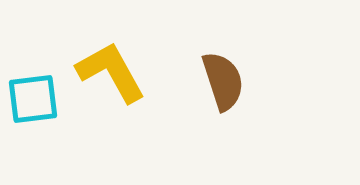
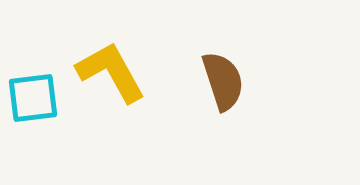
cyan square: moved 1 px up
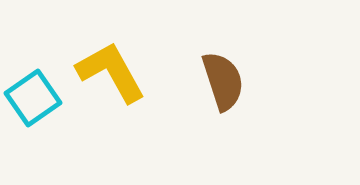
cyan square: rotated 28 degrees counterclockwise
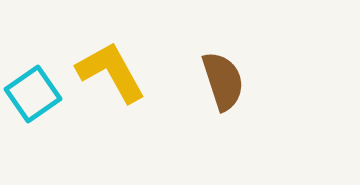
cyan square: moved 4 px up
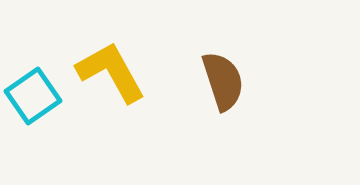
cyan square: moved 2 px down
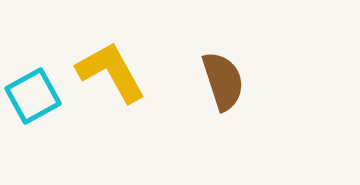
cyan square: rotated 6 degrees clockwise
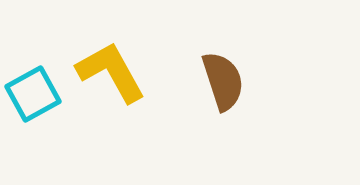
cyan square: moved 2 px up
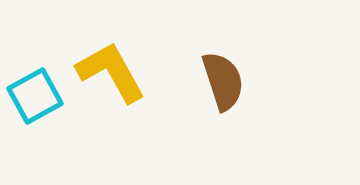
cyan square: moved 2 px right, 2 px down
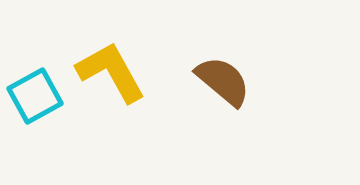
brown semicircle: rotated 32 degrees counterclockwise
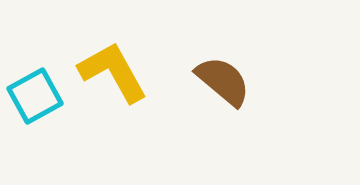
yellow L-shape: moved 2 px right
